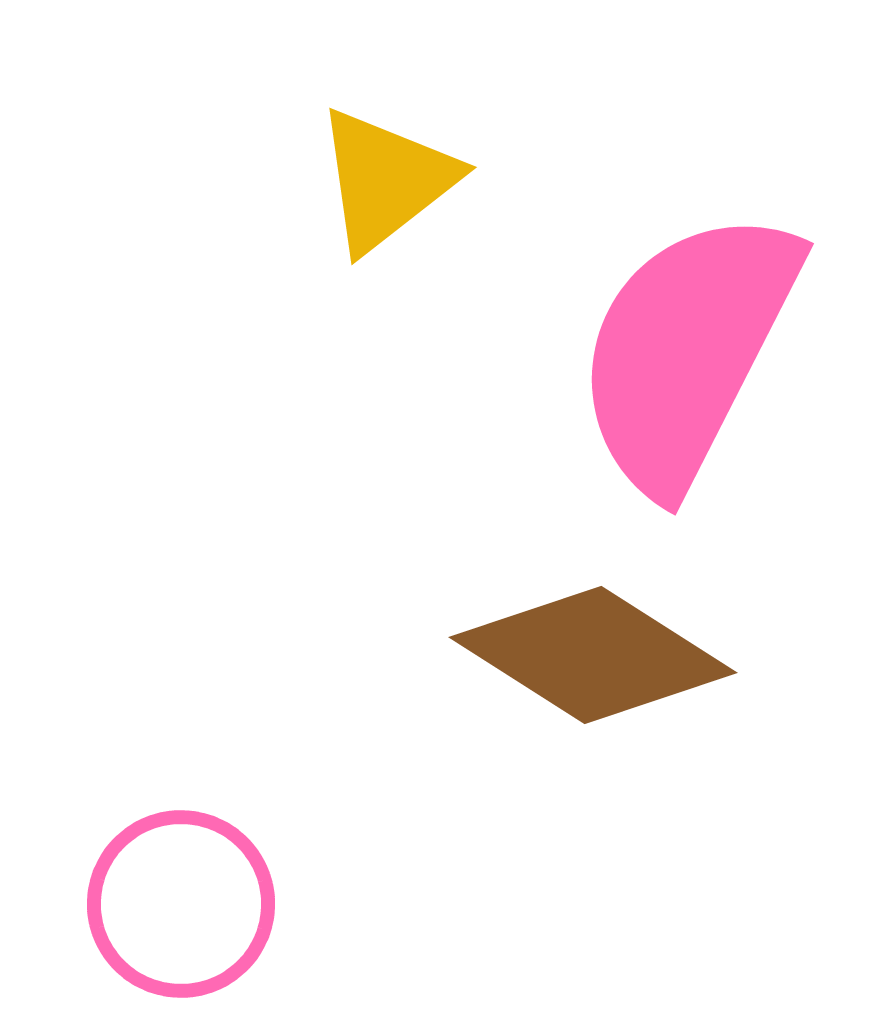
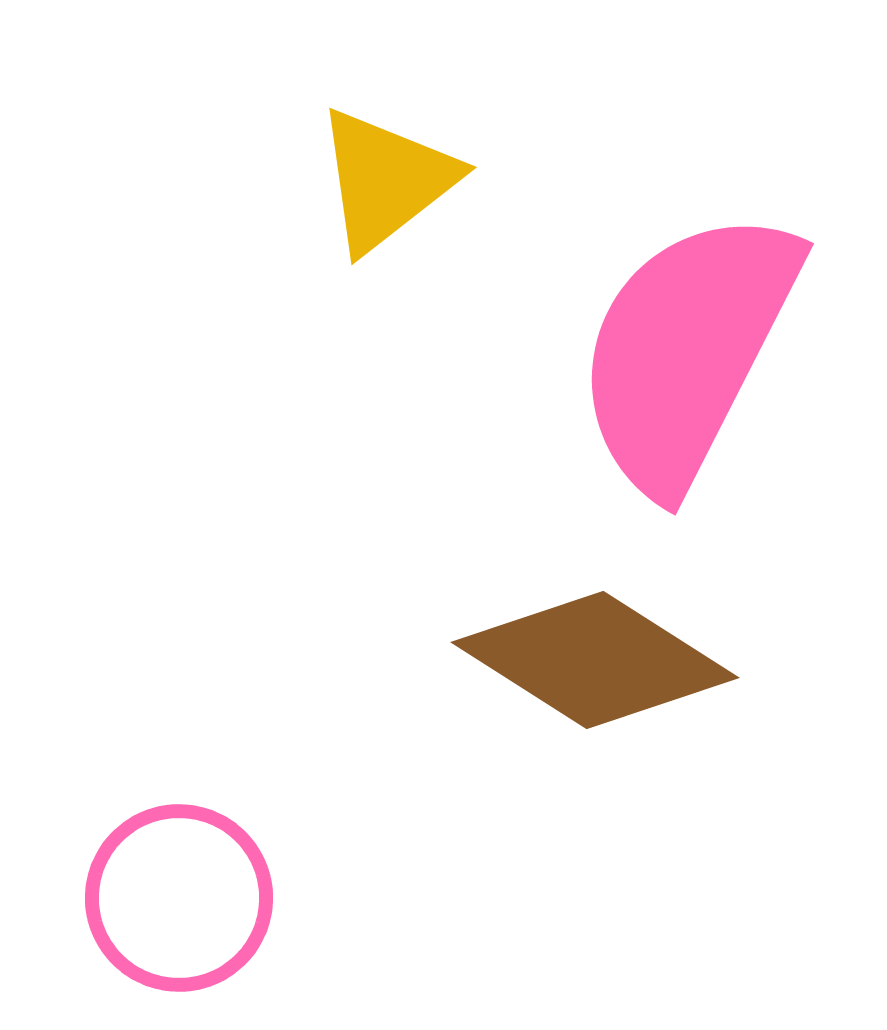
brown diamond: moved 2 px right, 5 px down
pink circle: moved 2 px left, 6 px up
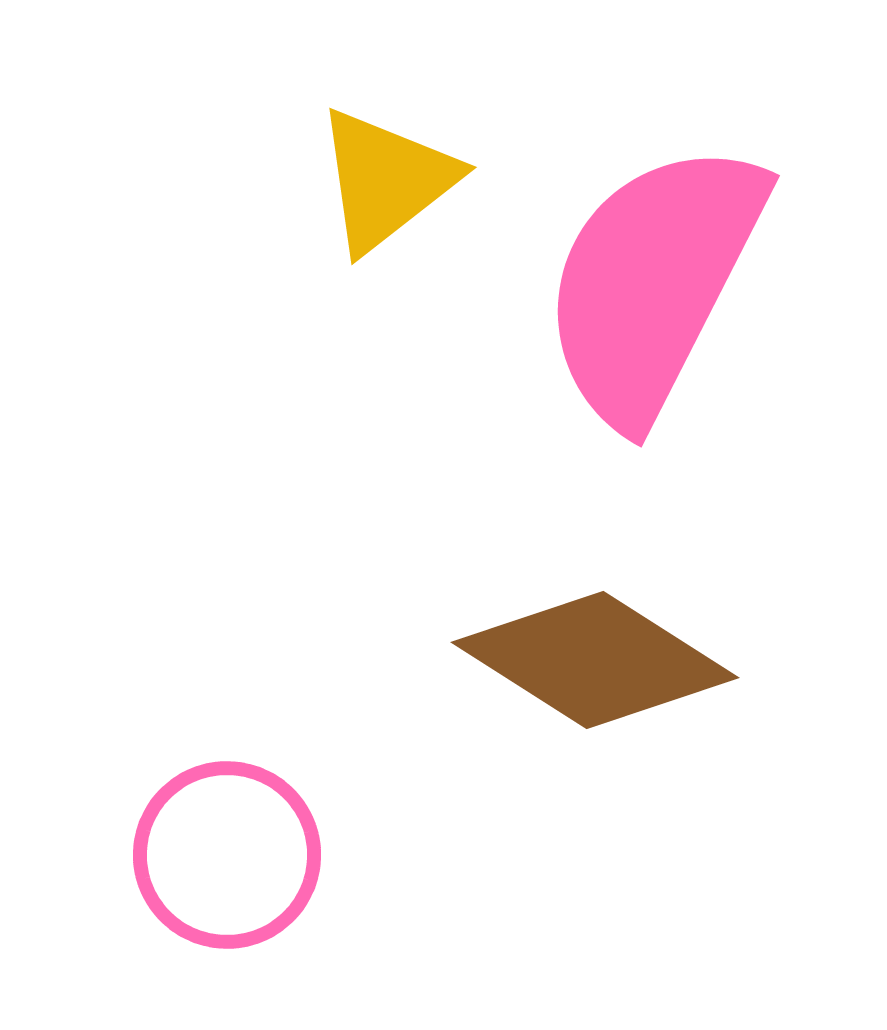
pink semicircle: moved 34 px left, 68 px up
pink circle: moved 48 px right, 43 px up
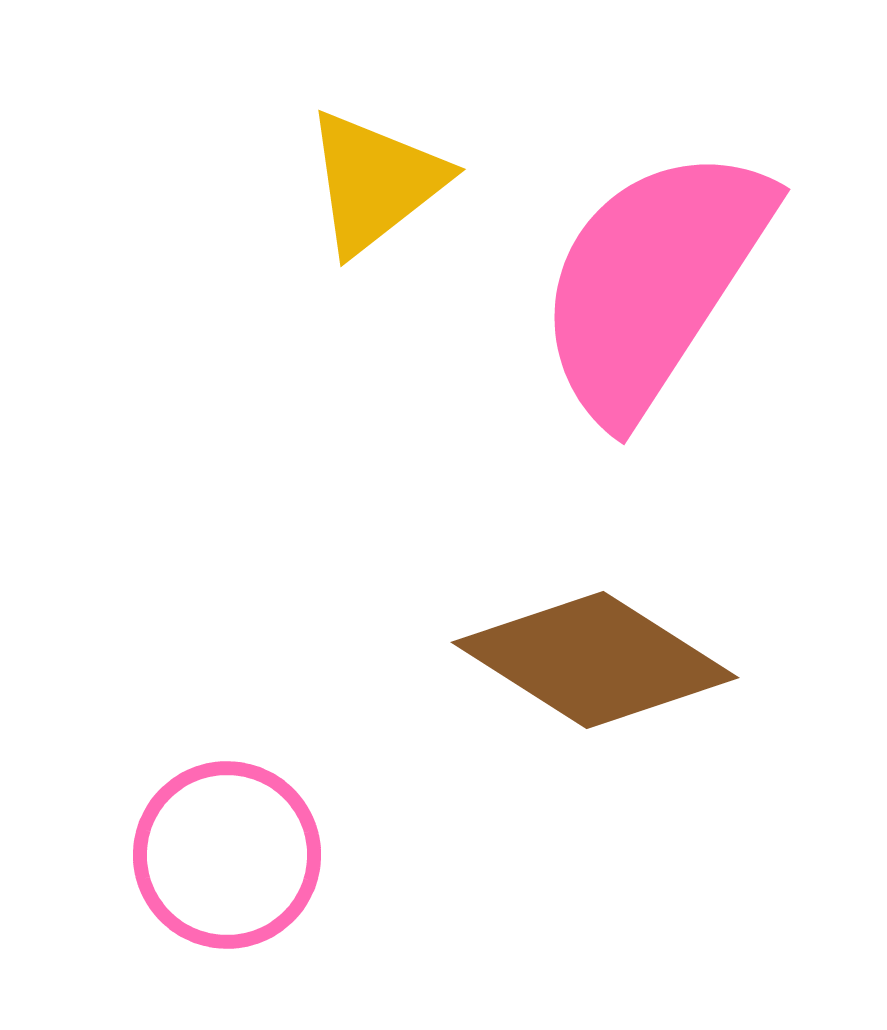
yellow triangle: moved 11 px left, 2 px down
pink semicircle: rotated 6 degrees clockwise
